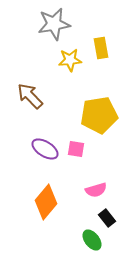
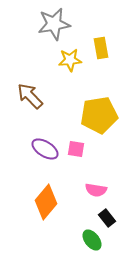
pink semicircle: rotated 25 degrees clockwise
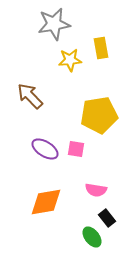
orange diamond: rotated 40 degrees clockwise
green ellipse: moved 3 px up
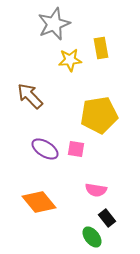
gray star: rotated 12 degrees counterclockwise
orange diamond: moved 7 px left; rotated 60 degrees clockwise
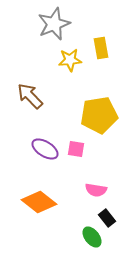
orange diamond: rotated 12 degrees counterclockwise
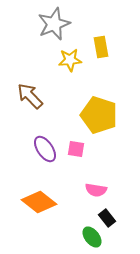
yellow rectangle: moved 1 px up
yellow pentagon: rotated 27 degrees clockwise
purple ellipse: rotated 24 degrees clockwise
